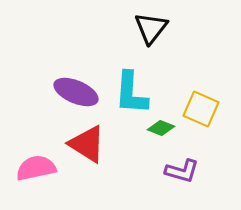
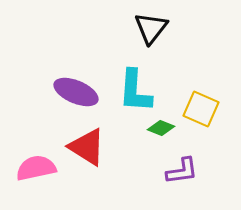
cyan L-shape: moved 4 px right, 2 px up
red triangle: moved 3 px down
purple L-shape: rotated 24 degrees counterclockwise
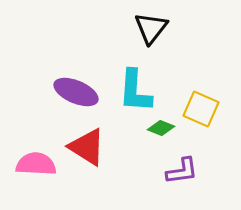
pink semicircle: moved 4 px up; rotated 15 degrees clockwise
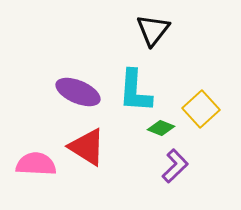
black triangle: moved 2 px right, 2 px down
purple ellipse: moved 2 px right
yellow square: rotated 24 degrees clockwise
purple L-shape: moved 7 px left, 5 px up; rotated 36 degrees counterclockwise
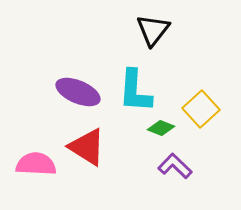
purple L-shape: rotated 92 degrees counterclockwise
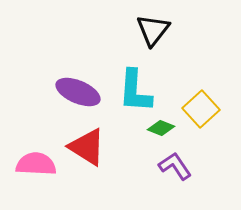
purple L-shape: rotated 12 degrees clockwise
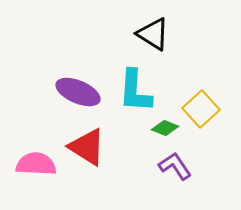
black triangle: moved 4 px down; rotated 36 degrees counterclockwise
green diamond: moved 4 px right
